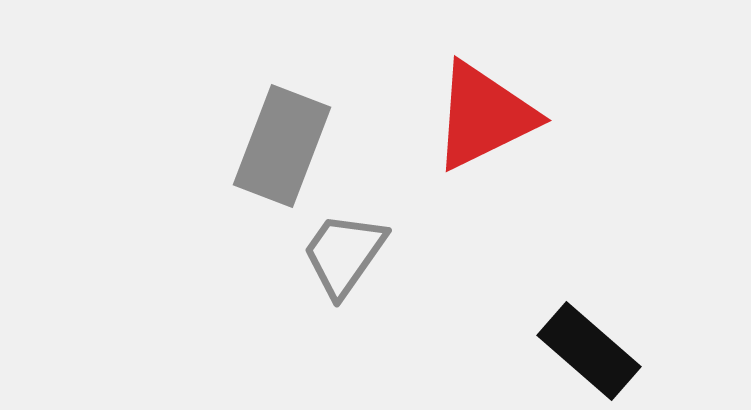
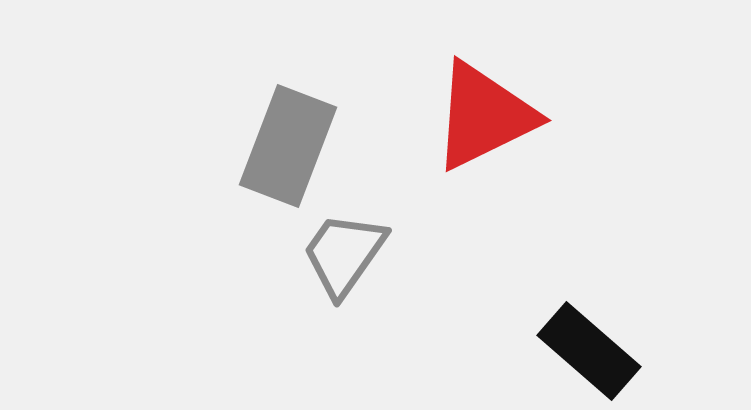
gray rectangle: moved 6 px right
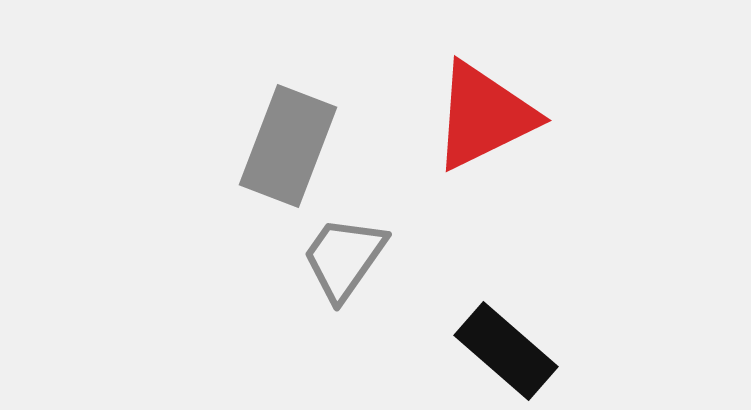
gray trapezoid: moved 4 px down
black rectangle: moved 83 px left
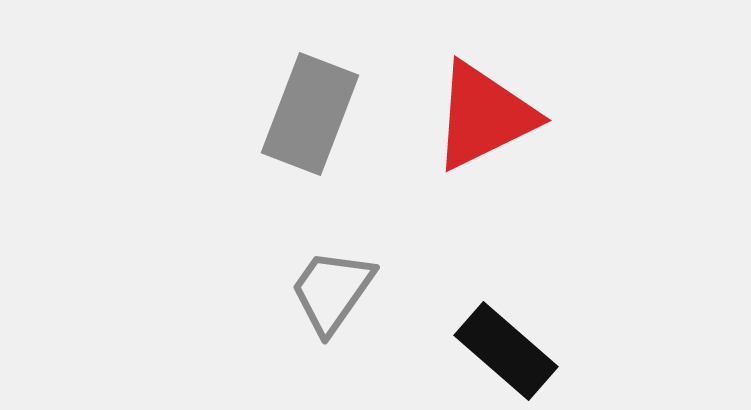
gray rectangle: moved 22 px right, 32 px up
gray trapezoid: moved 12 px left, 33 px down
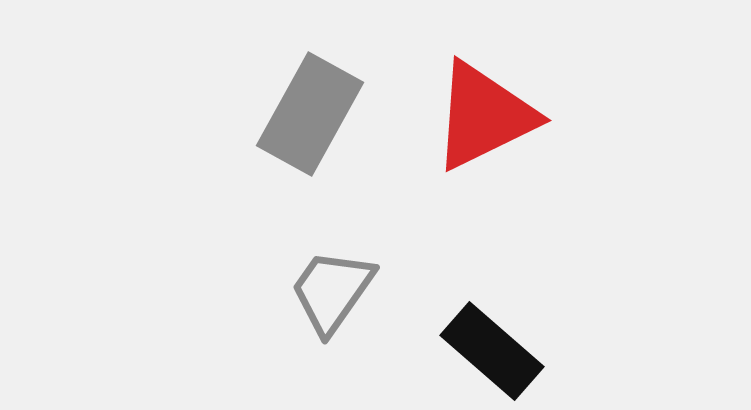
gray rectangle: rotated 8 degrees clockwise
black rectangle: moved 14 px left
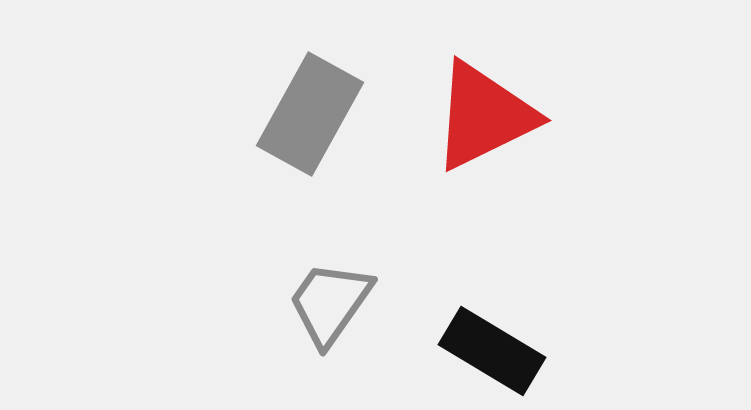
gray trapezoid: moved 2 px left, 12 px down
black rectangle: rotated 10 degrees counterclockwise
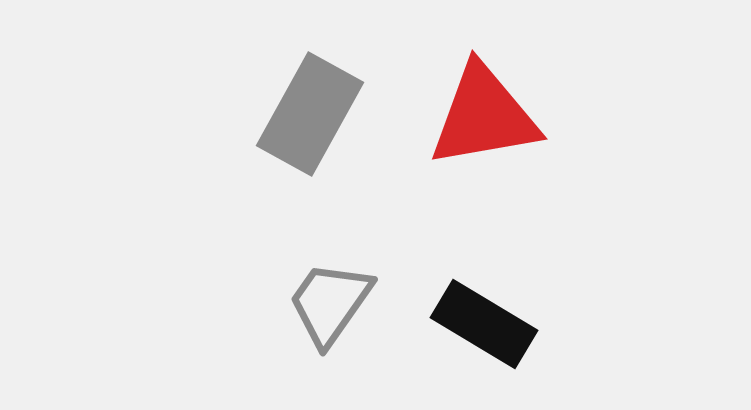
red triangle: rotated 16 degrees clockwise
black rectangle: moved 8 px left, 27 px up
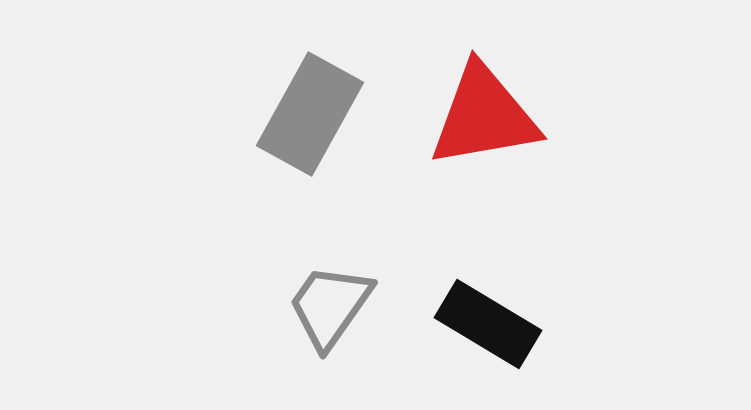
gray trapezoid: moved 3 px down
black rectangle: moved 4 px right
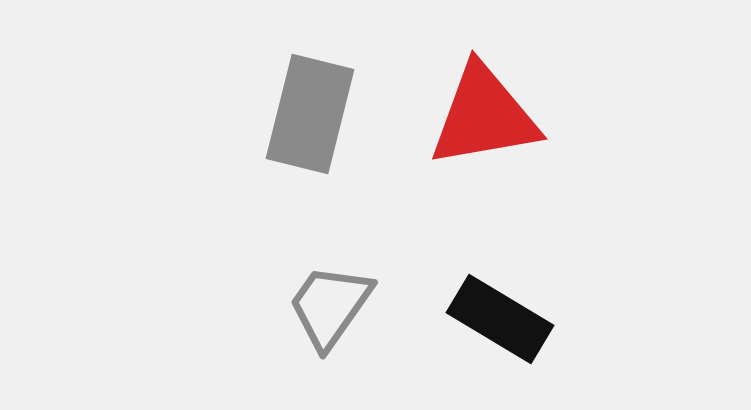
gray rectangle: rotated 15 degrees counterclockwise
black rectangle: moved 12 px right, 5 px up
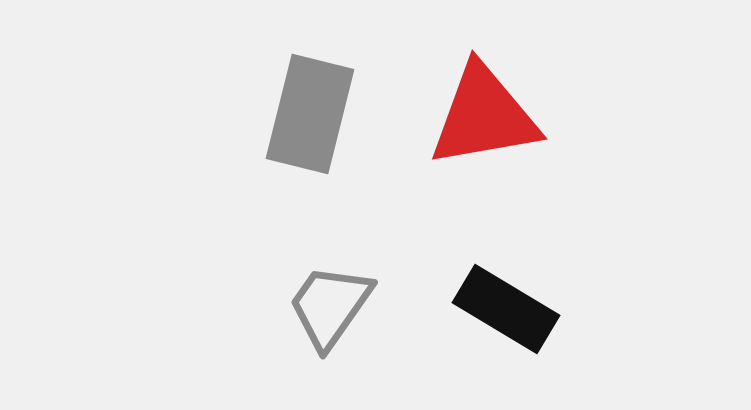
black rectangle: moved 6 px right, 10 px up
